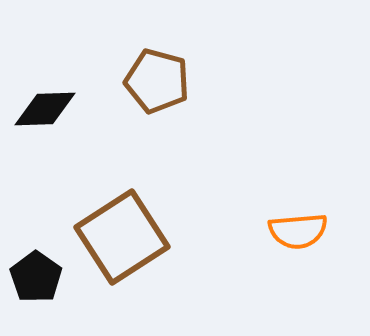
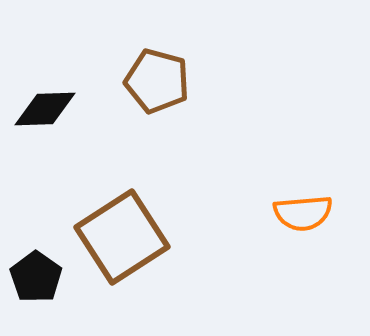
orange semicircle: moved 5 px right, 18 px up
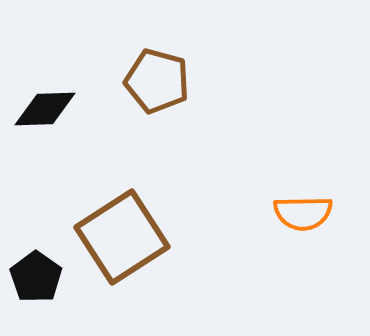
orange semicircle: rotated 4 degrees clockwise
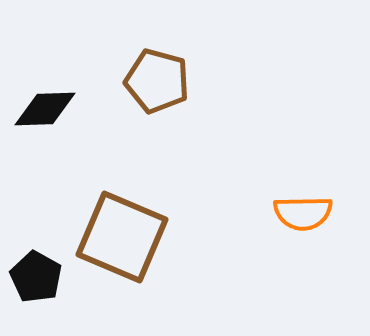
brown square: rotated 34 degrees counterclockwise
black pentagon: rotated 6 degrees counterclockwise
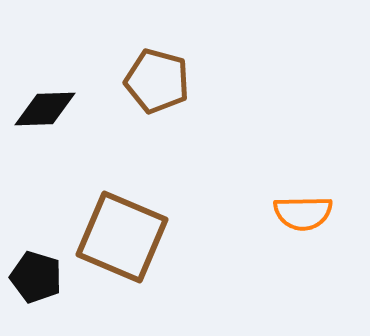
black pentagon: rotated 12 degrees counterclockwise
